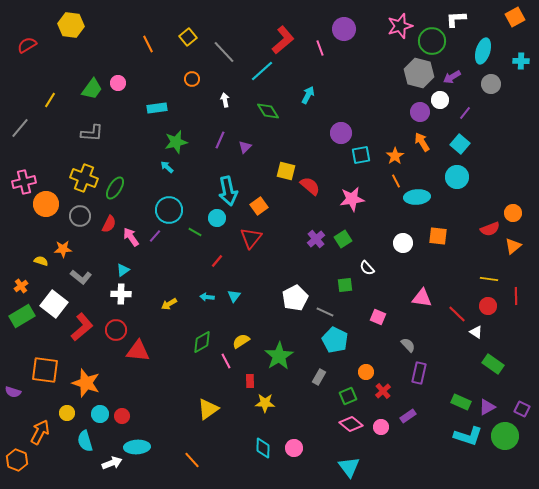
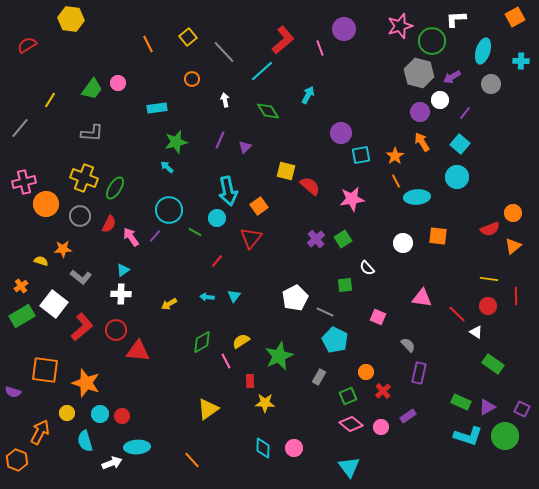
yellow hexagon at (71, 25): moved 6 px up
green star at (279, 356): rotated 8 degrees clockwise
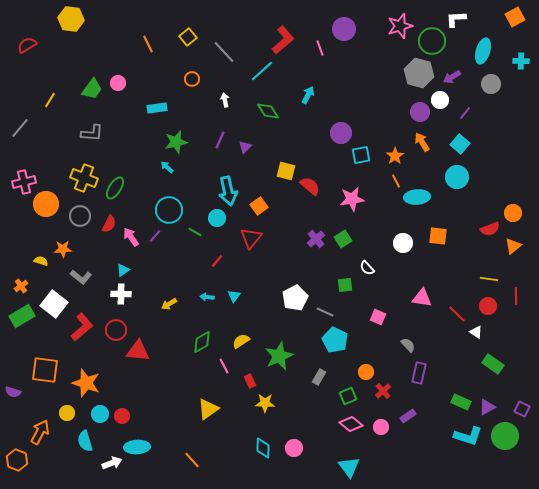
pink line at (226, 361): moved 2 px left, 5 px down
red rectangle at (250, 381): rotated 24 degrees counterclockwise
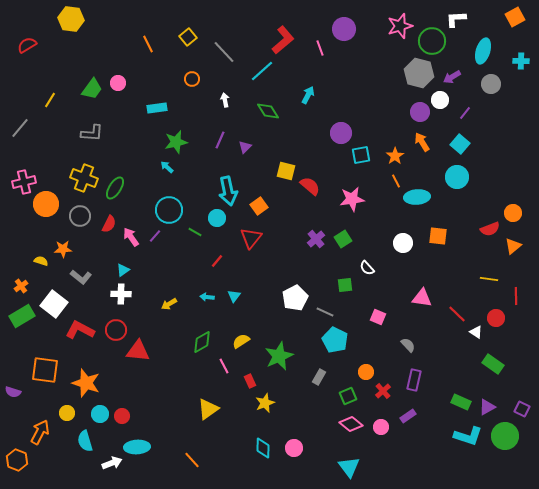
red circle at (488, 306): moved 8 px right, 12 px down
red L-shape at (82, 327): moved 2 px left, 3 px down; rotated 112 degrees counterclockwise
purple rectangle at (419, 373): moved 5 px left, 7 px down
yellow star at (265, 403): rotated 24 degrees counterclockwise
